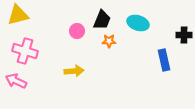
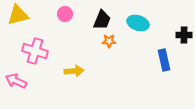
pink circle: moved 12 px left, 17 px up
pink cross: moved 10 px right
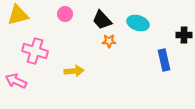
black trapezoid: rotated 115 degrees clockwise
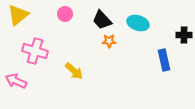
yellow triangle: rotated 25 degrees counterclockwise
yellow arrow: rotated 48 degrees clockwise
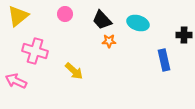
yellow triangle: moved 1 px down
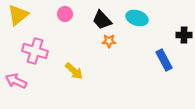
yellow triangle: moved 1 px up
cyan ellipse: moved 1 px left, 5 px up
blue rectangle: rotated 15 degrees counterclockwise
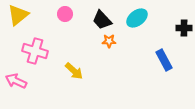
cyan ellipse: rotated 55 degrees counterclockwise
black cross: moved 7 px up
